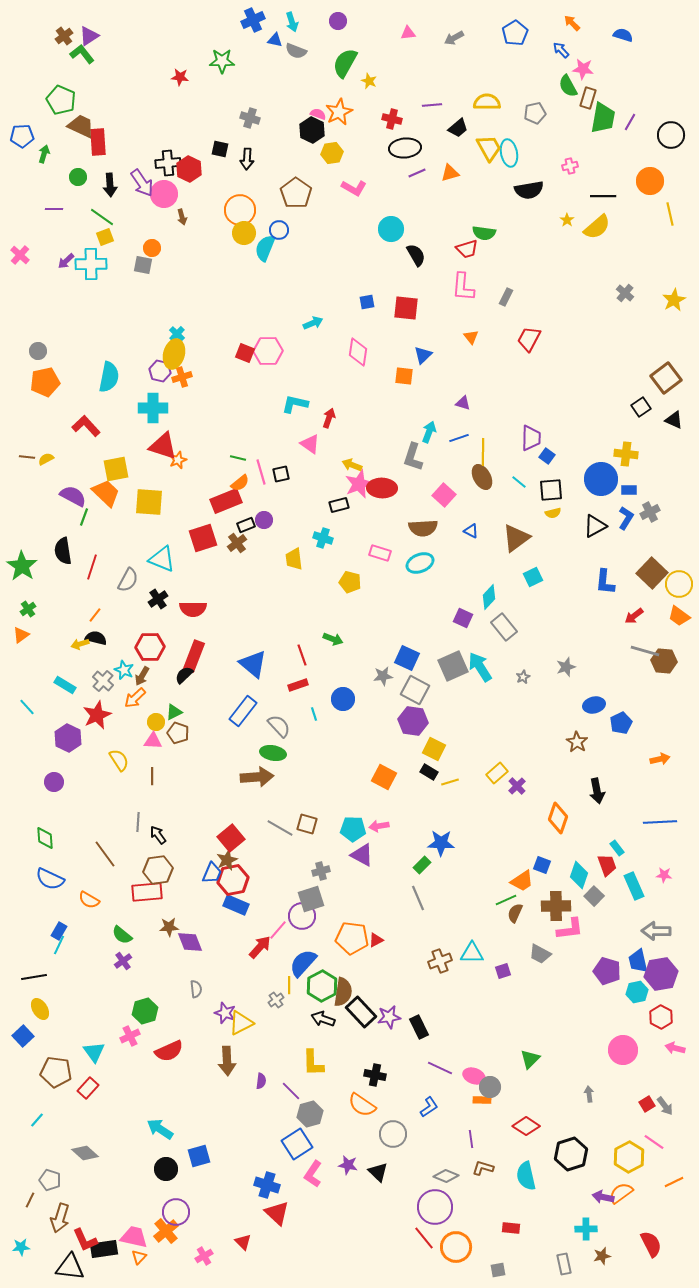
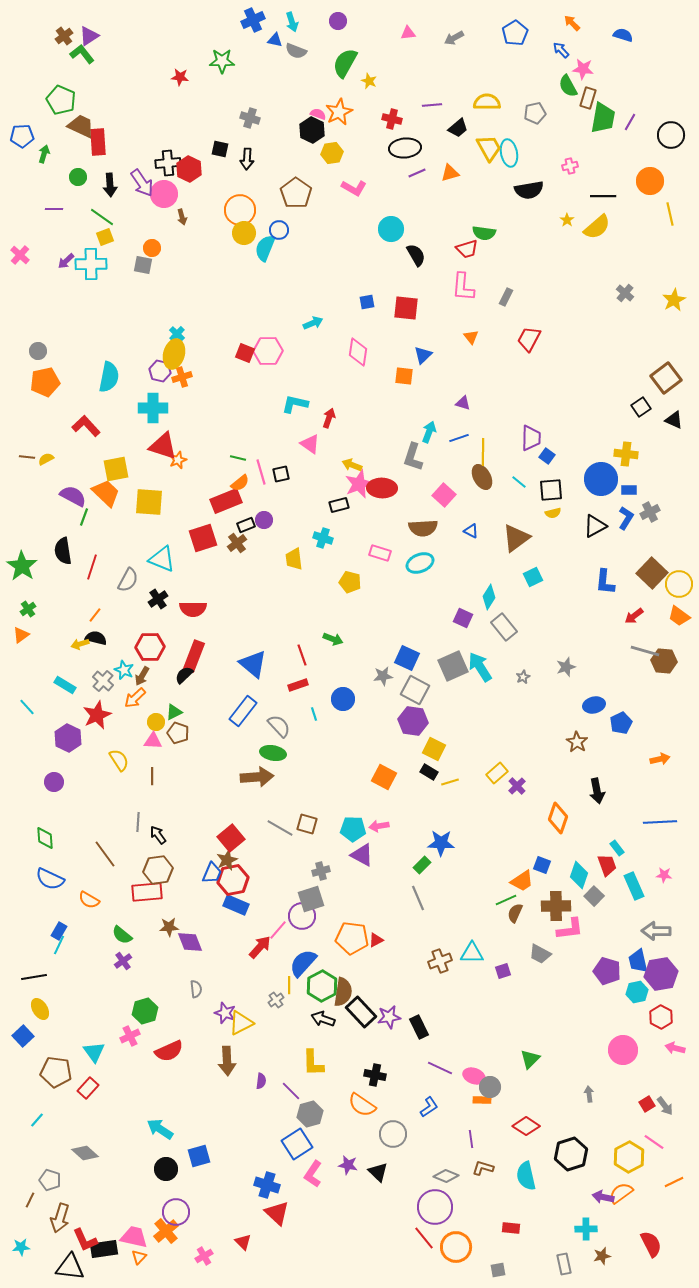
cyan diamond at (489, 597): rotated 10 degrees counterclockwise
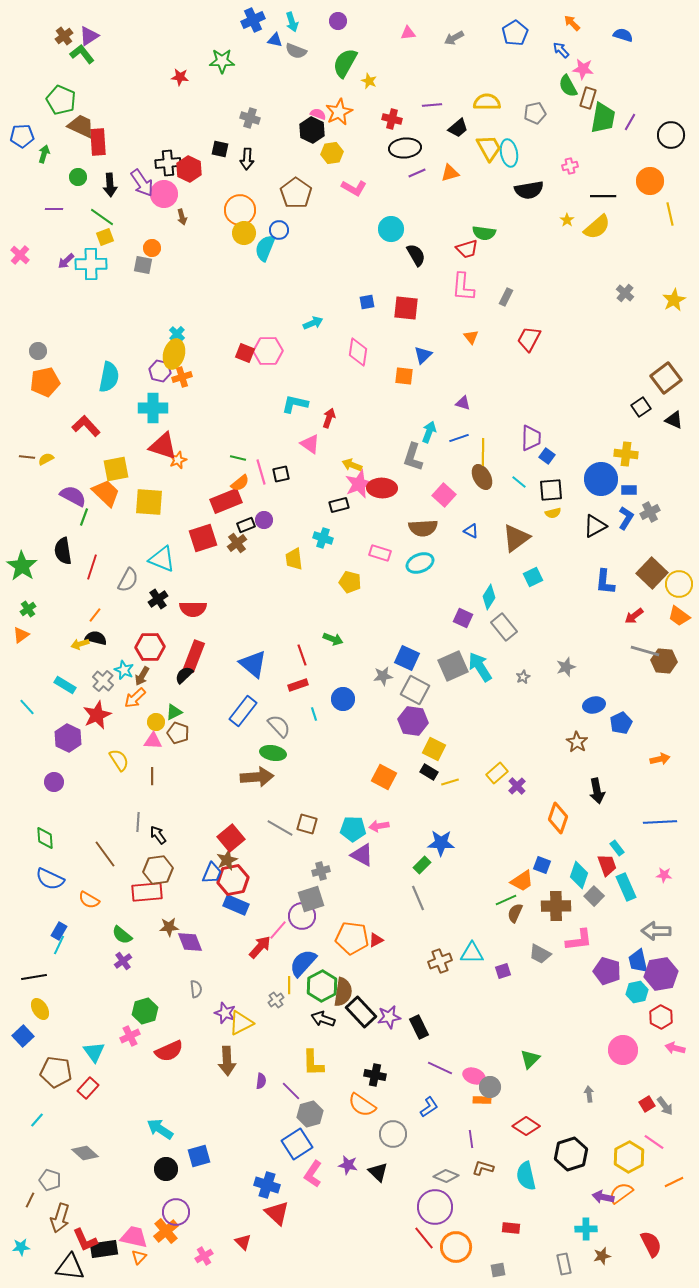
cyan rectangle at (634, 886): moved 8 px left, 1 px down
pink L-shape at (570, 929): moved 9 px right, 11 px down
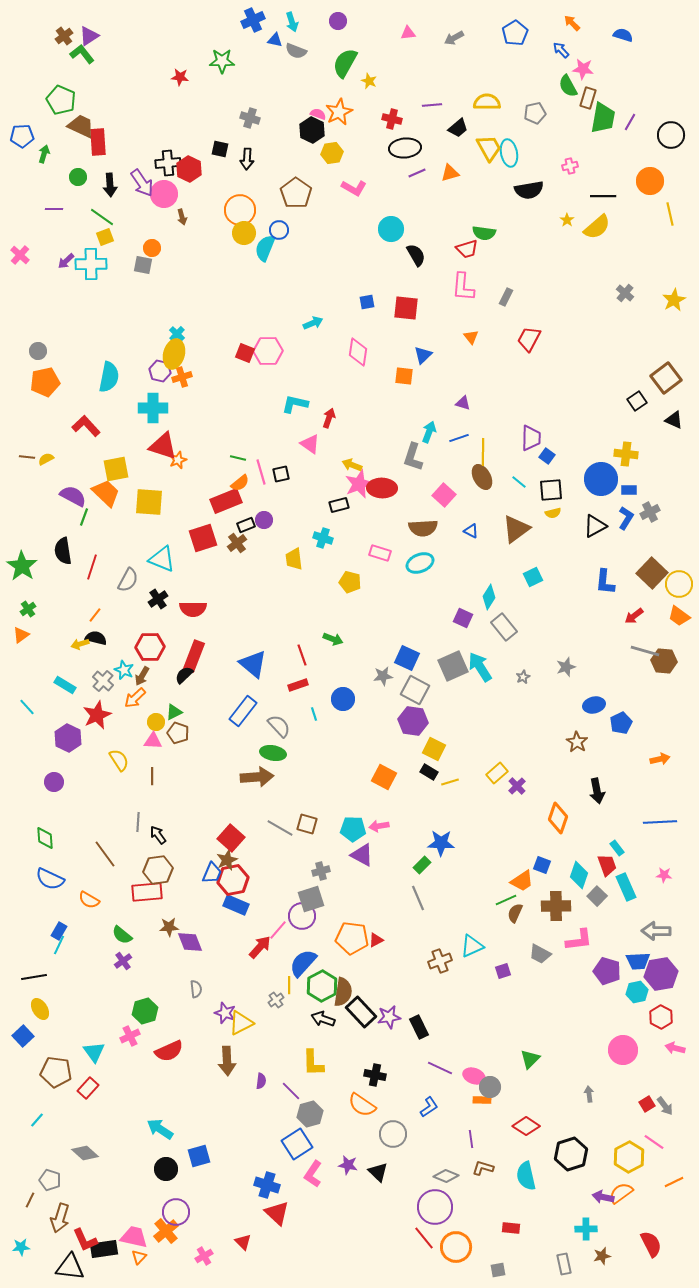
black square at (641, 407): moved 4 px left, 6 px up
brown triangle at (516, 538): moved 9 px up
red square at (231, 838): rotated 8 degrees counterclockwise
gray square at (594, 896): moved 3 px right
cyan triangle at (472, 953): moved 7 px up; rotated 25 degrees counterclockwise
blue trapezoid at (638, 961): rotated 80 degrees counterclockwise
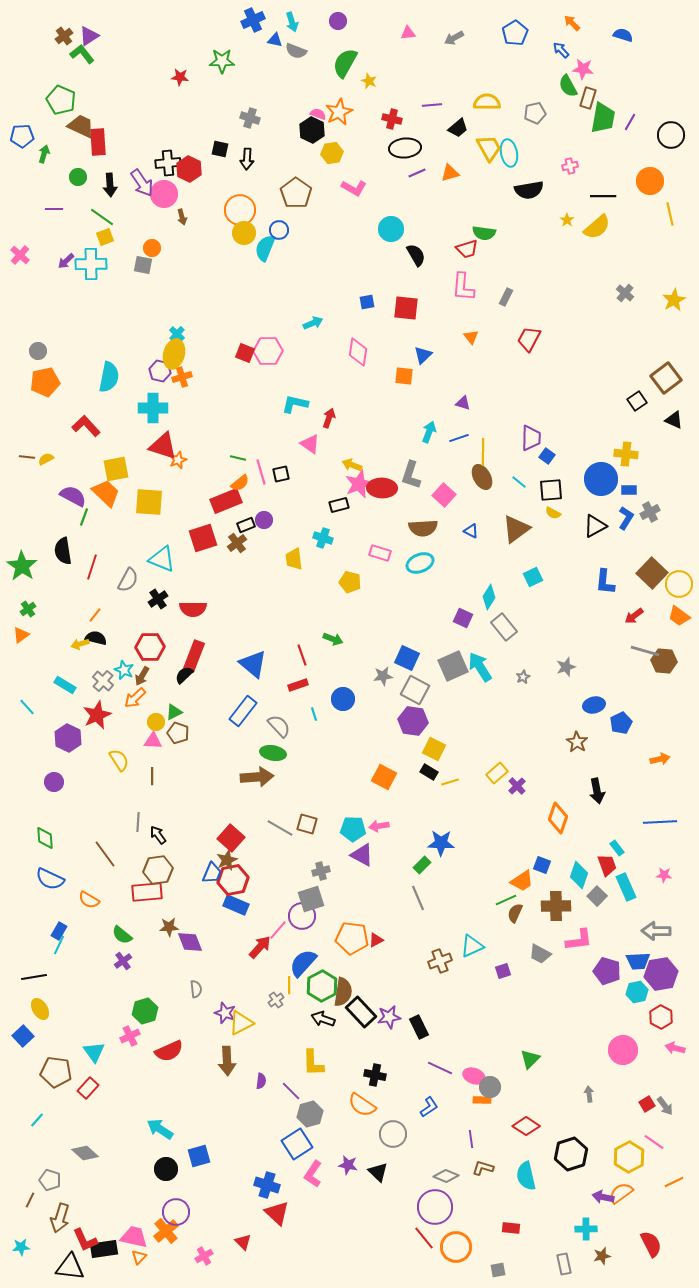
gray L-shape at (413, 457): moved 2 px left, 18 px down
yellow semicircle at (553, 513): rotated 42 degrees clockwise
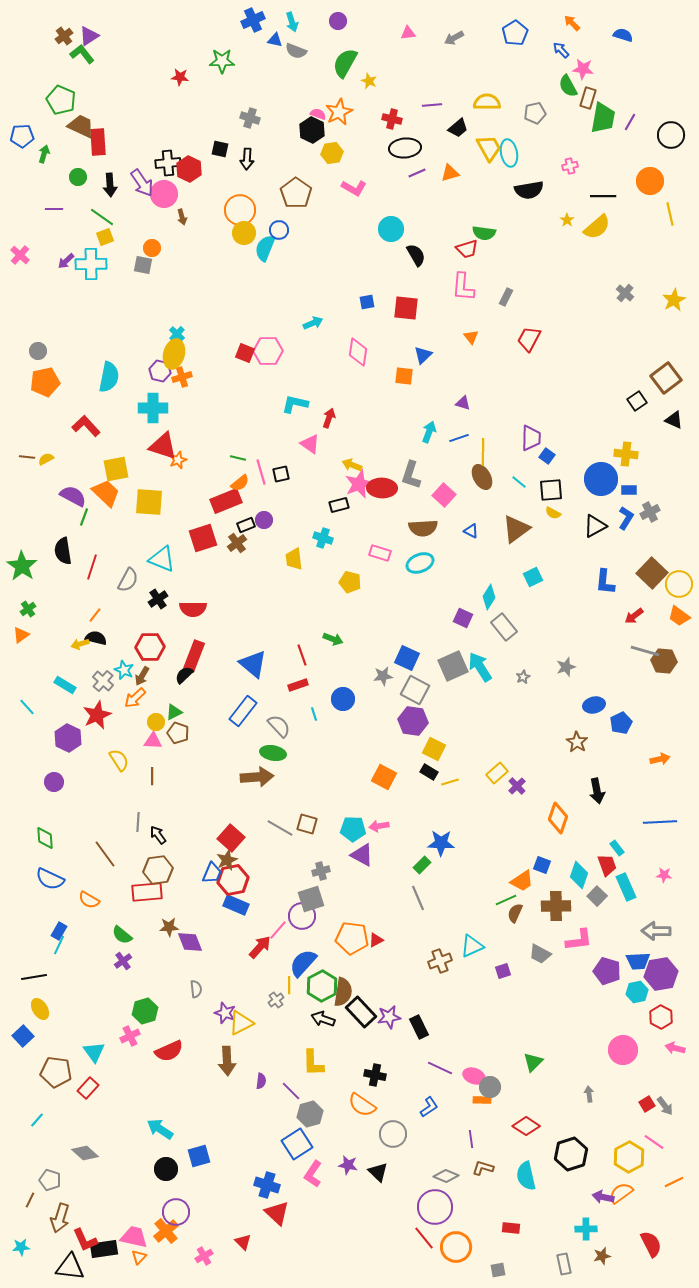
green triangle at (530, 1059): moved 3 px right, 3 px down
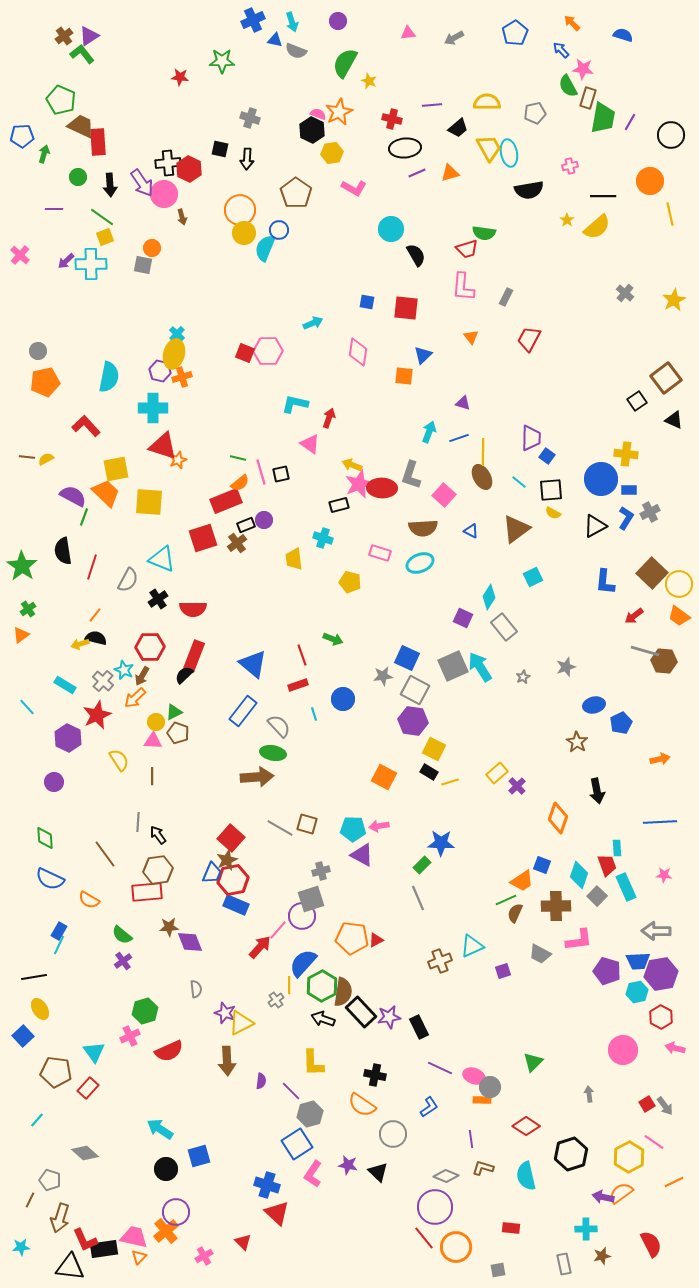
blue square at (367, 302): rotated 21 degrees clockwise
cyan rectangle at (617, 848): rotated 35 degrees clockwise
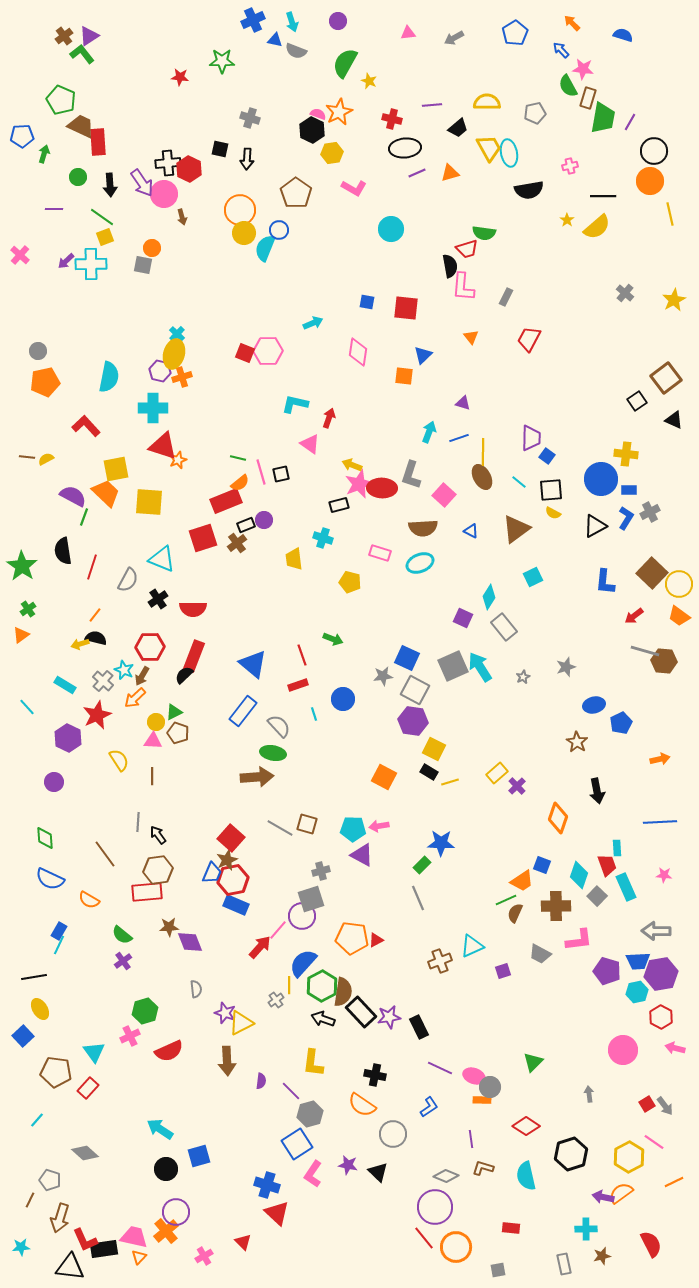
black circle at (671, 135): moved 17 px left, 16 px down
black semicircle at (416, 255): moved 34 px right, 11 px down; rotated 20 degrees clockwise
yellow L-shape at (313, 1063): rotated 8 degrees clockwise
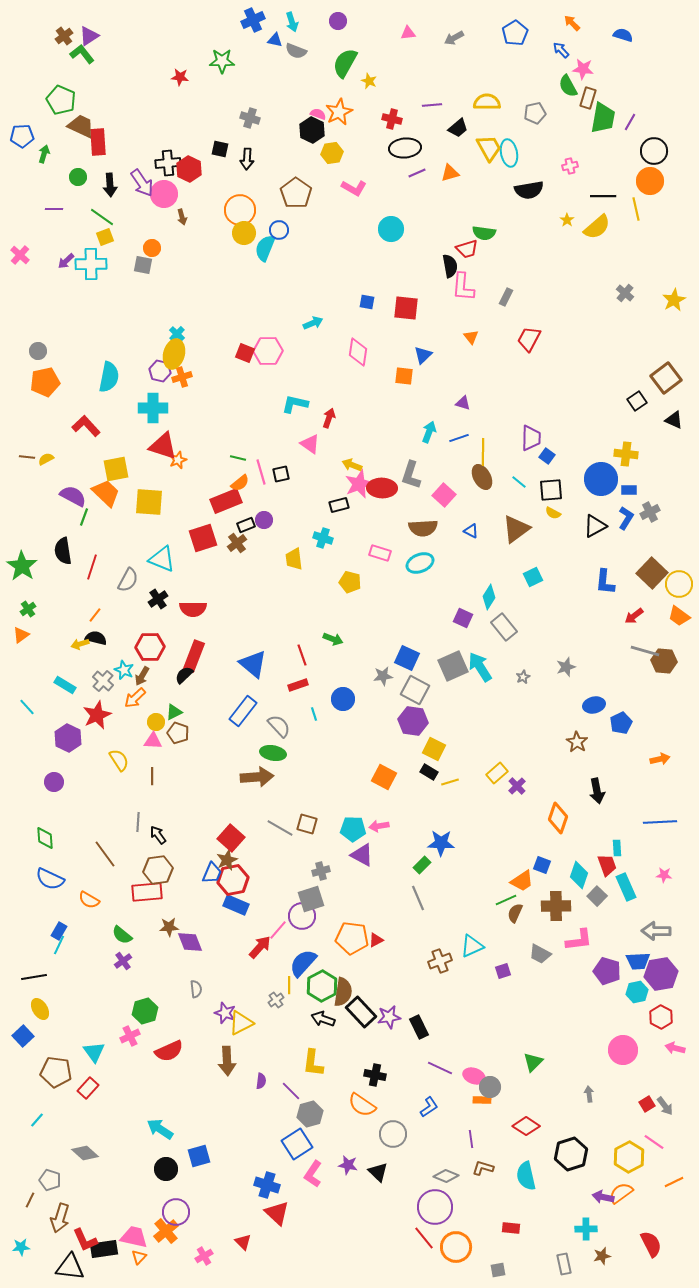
yellow line at (670, 214): moved 34 px left, 5 px up
